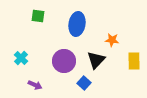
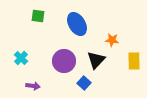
blue ellipse: rotated 40 degrees counterclockwise
purple arrow: moved 2 px left, 1 px down; rotated 16 degrees counterclockwise
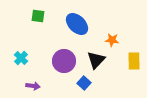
blue ellipse: rotated 15 degrees counterclockwise
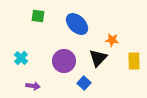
black triangle: moved 2 px right, 2 px up
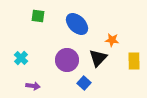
purple circle: moved 3 px right, 1 px up
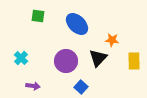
purple circle: moved 1 px left, 1 px down
blue square: moved 3 px left, 4 px down
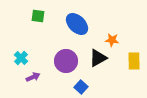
black triangle: rotated 18 degrees clockwise
purple arrow: moved 9 px up; rotated 32 degrees counterclockwise
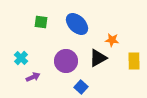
green square: moved 3 px right, 6 px down
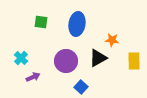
blue ellipse: rotated 55 degrees clockwise
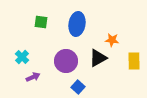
cyan cross: moved 1 px right, 1 px up
blue square: moved 3 px left
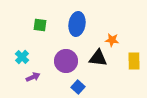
green square: moved 1 px left, 3 px down
black triangle: rotated 36 degrees clockwise
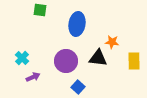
green square: moved 15 px up
orange star: moved 2 px down
cyan cross: moved 1 px down
